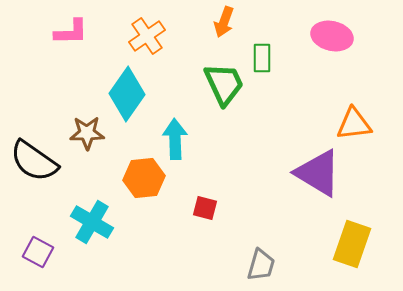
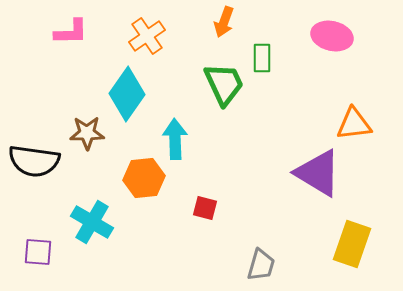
black semicircle: rotated 27 degrees counterclockwise
purple square: rotated 24 degrees counterclockwise
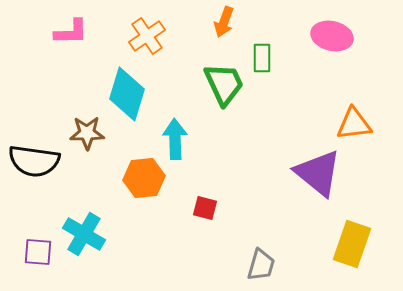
cyan diamond: rotated 18 degrees counterclockwise
purple triangle: rotated 8 degrees clockwise
cyan cross: moved 8 px left, 12 px down
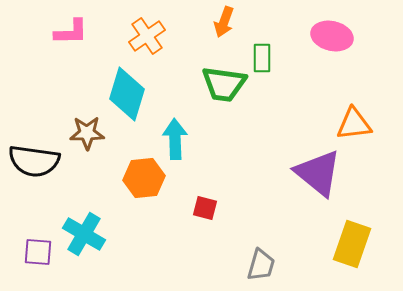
green trapezoid: rotated 123 degrees clockwise
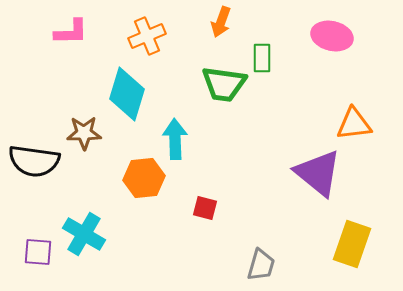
orange arrow: moved 3 px left
orange cross: rotated 12 degrees clockwise
brown star: moved 3 px left
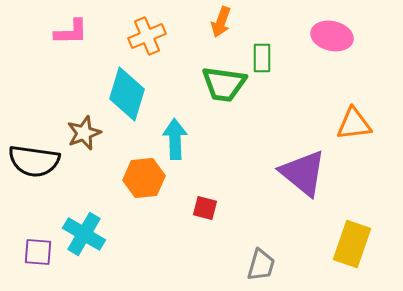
brown star: rotated 20 degrees counterclockwise
purple triangle: moved 15 px left
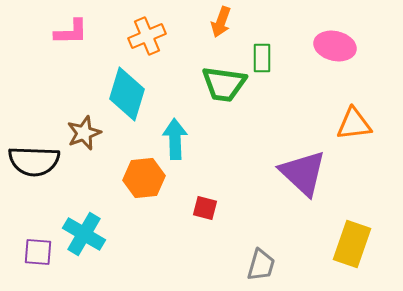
pink ellipse: moved 3 px right, 10 px down
black semicircle: rotated 6 degrees counterclockwise
purple triangle: rotated 4 degrees clockwise
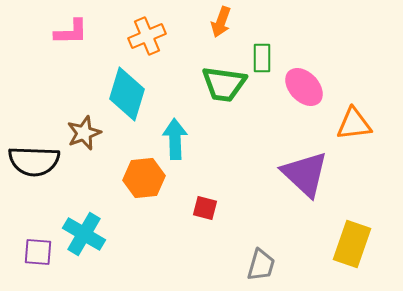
pink ellipse: moved 31 px left, 41 px down; rotated 33 degrees clockwise
purple triangle: moved 2 px right, 1 px down
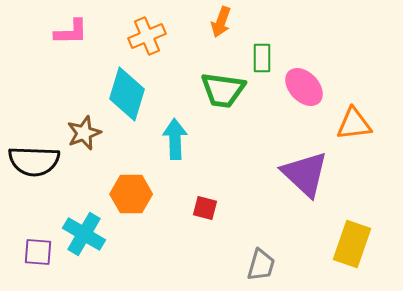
green trapezoid: moved 1 px left, 6 px down
orange hexagon: moved 13 px left, 16 px down; rotated 6 degrees clockwise
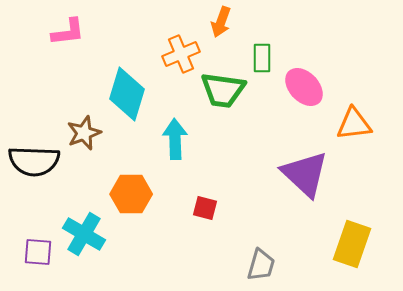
pink L-shape: moved 3 px left; rotated 6 degrees counterclockwise
orange cross: moved 34 px right, 18 px down
